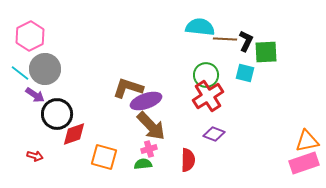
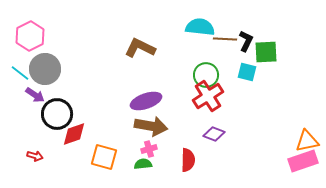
cyan square: moved 2 px right, 1 px up
brown L-shape: moved 12 px right, 40 px up; rotated 8 degrees clockwise
brown arrow: rotated 36 degrees counterclockwise
pink rectangle: moved 1 px left, 2 px up
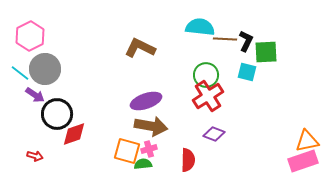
orange square: moved 23 px right, 6 px up
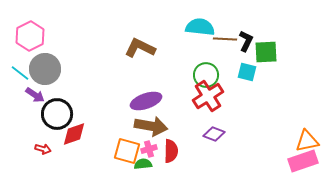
red arrow: moved 8 px right, 7 px up
red semicircle: moved 17 px left, 9 px up
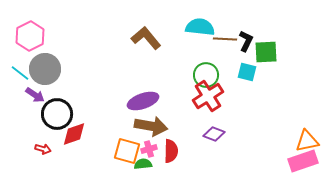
brown L-shape: moved 6 px right, 10 px up; rotated 24 degrees clockwise
purple ellipse: moved 3 px left
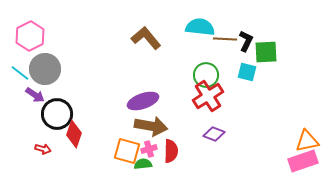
red diamond: rotated 52 degrees counterclockwise
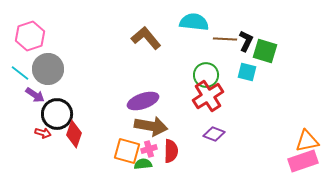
cyan semicircle: moved 6 px left, 5 px up
pink hexagon: rotated 8 degrees clockwise
green square: moved 1 px left, 1 px up; rotated 20 degrees clockwise
gray circle: moved 3 px right
red arrow: moved 16 px up
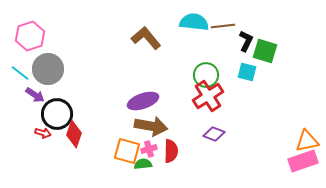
brown line: moved 2 px left, 13 px up; rotated 10 degrees counterclockwise
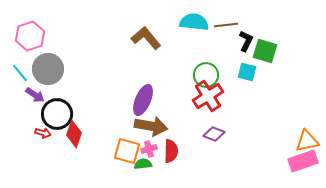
brown line: moved 3 px right, 1 px up
cyan line: rotated 12 degrees clockwise
purple ellipse: moved 1 px up; rotated 48 degrees counterclockwise
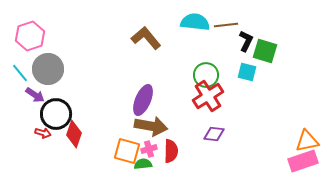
cyan semicircle: moved 1 px right
black circle: moved 1 px left
purple diamond: rotated 15 degrees counterclockwise
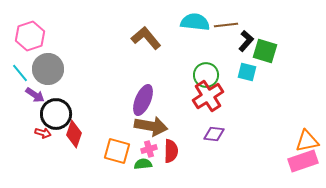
black L-shape: rotated 15 degrees clockwise
orange square: moved 10 px left
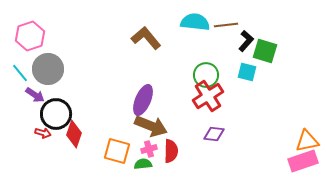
brown arrow: rotated 12 degrees clockwise
